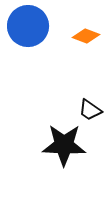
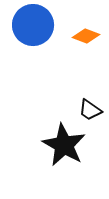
blue circle: moved 5 px right, 1 px up
black star: rotated 27 degrees clockwise
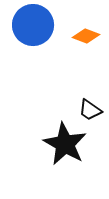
black star: moved 1 px right, 1 px up
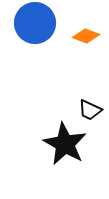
blue circle: moved 2 px right, 2 px up
black trapezoid: rotated 10 degrees counterclockwise
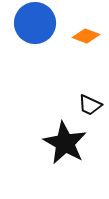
black trapezoid: moved 5 px up
black star: moved 1 px up
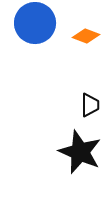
black trapezoid: rotated 115 degrees counterclockwise
black star: moved 15 px right, 9 px down; rotated 6 degrees counterclockwise
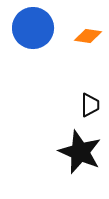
blue circle: moved 2 px left, 5 px down
orange diamond: moved 2 px right; rotated 12 degrees counterclockwise
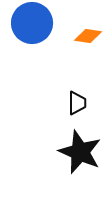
blue circle: moved 1 px left, 5 px up
black trapezoid: moved 13 px left, 2 px up
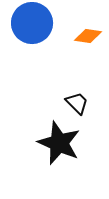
black trapezoid: rotated 45 degrees counterclockwise
black star: moved 21 px left, 9 px up
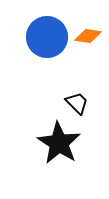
blue circle: moved 15 px right, 14 px down
black star: rotated 9 degrees clockwise
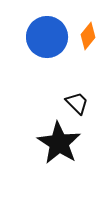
orange diamond: rotated 60 degrees counterclockwise
